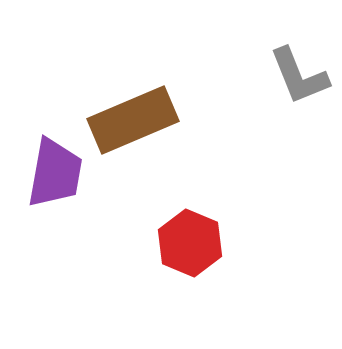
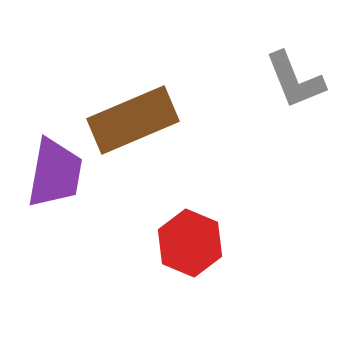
gray L-shape: moved 4 px left, 4 px down
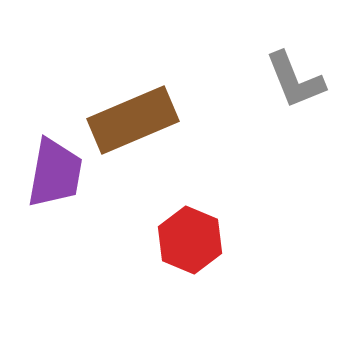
red hexagon: moved 3 px up
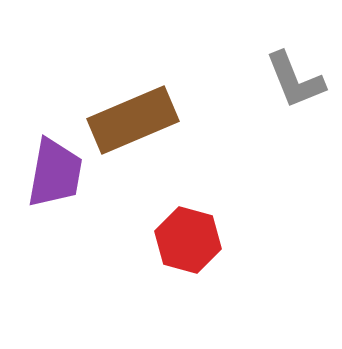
red hexagon: moved 2 px left; rotated 8 degrees counterclockwise
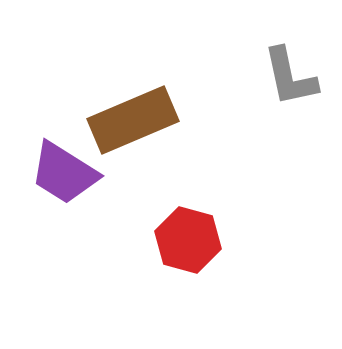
gray L-shape: moved 5 px left, 3 px up; rotated 10 degrees clockwise
purple trapezoid: moved 9 px right; rotated 112 degrees clockwise
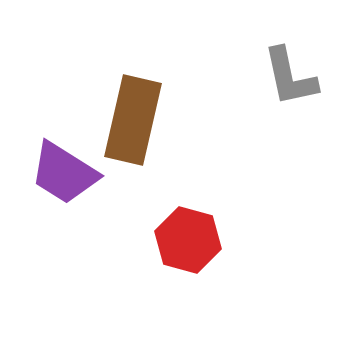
brown rectangle: rotated 54 degrees counterclockwise
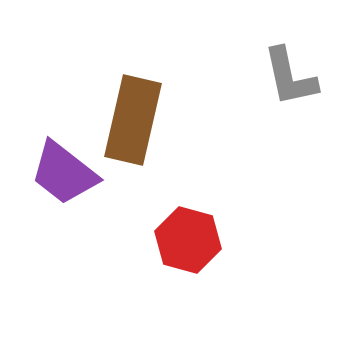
purple trapezoid: rotated 6 degrees clockwise
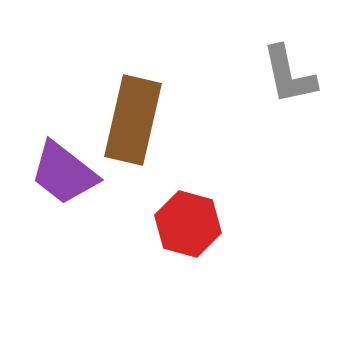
gray L-shape: moved 1 px left, 2 px up
red hexagon: moved 16 px up
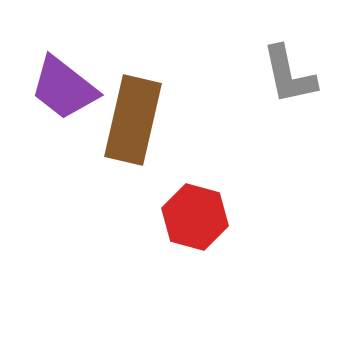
purple trapezoid: moved 85 px up
red hexagon: moved 7 px right, 7 px up
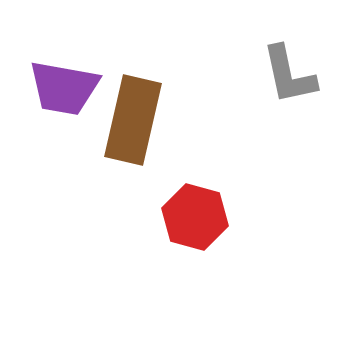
purple trapezoid: rotated 28 degrees counterclockwise
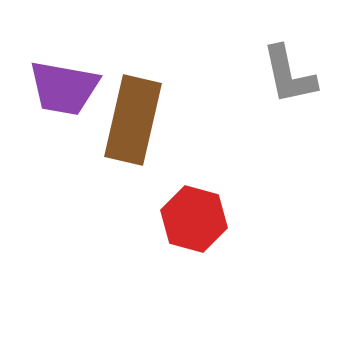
red hexagon: moved 1 px left, 2 px down
